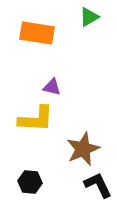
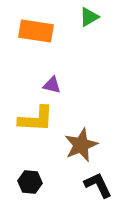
orange rectangle: moved 1 px left, 2 px up
purple triangle: moved 2 px up
brown star: moved 2 px left, 4 px up
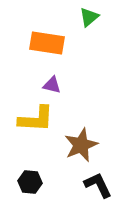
green triangle: rotated 10 degrees counterclockwise
orange rectangle: moved 11 px right, 12 px down
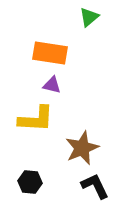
orange rectangle: moved 3 px right, 10 px down
brown star: moved 1 px right, 3 px down
black L-shape: moved 3 px left, 1 px down
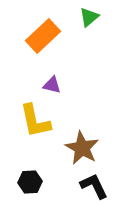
orange rectangle: moved 7 px left, 17 px up; rotated 52 degrees counterclockwise
yellow L-shape: moved 1 px left, 2 px down; rotated 75 degrees clockwise
brown star: rotated 20 degrees counterclockwise
black hexagon: rotated 10 degrees counterclockwise
black L-shape: moved 1 px left
